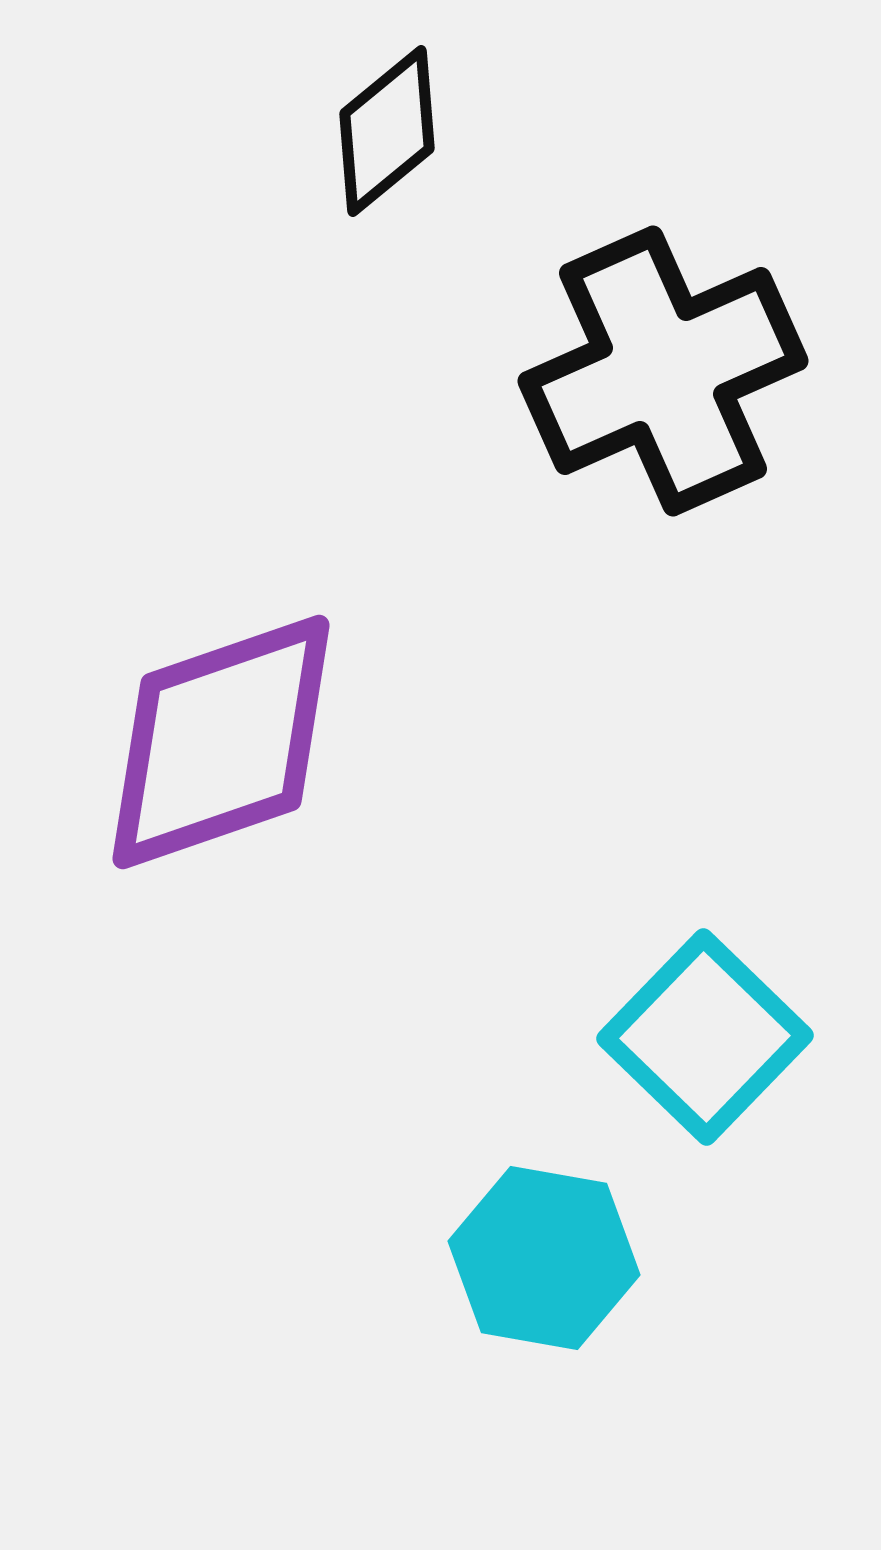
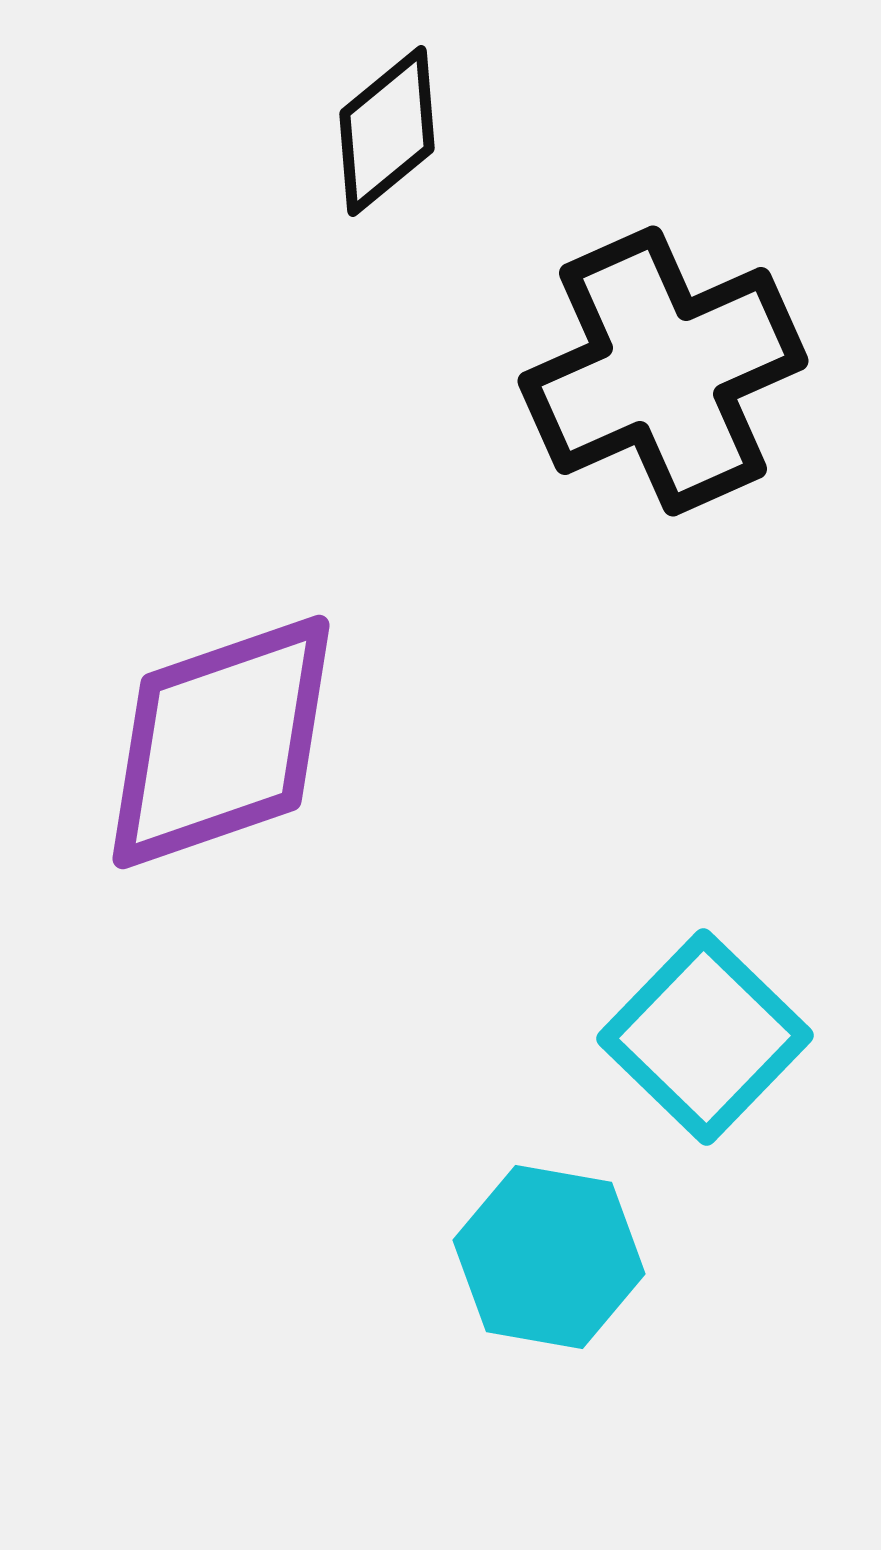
cyan hexagon: moved 5 px right, 1 px up
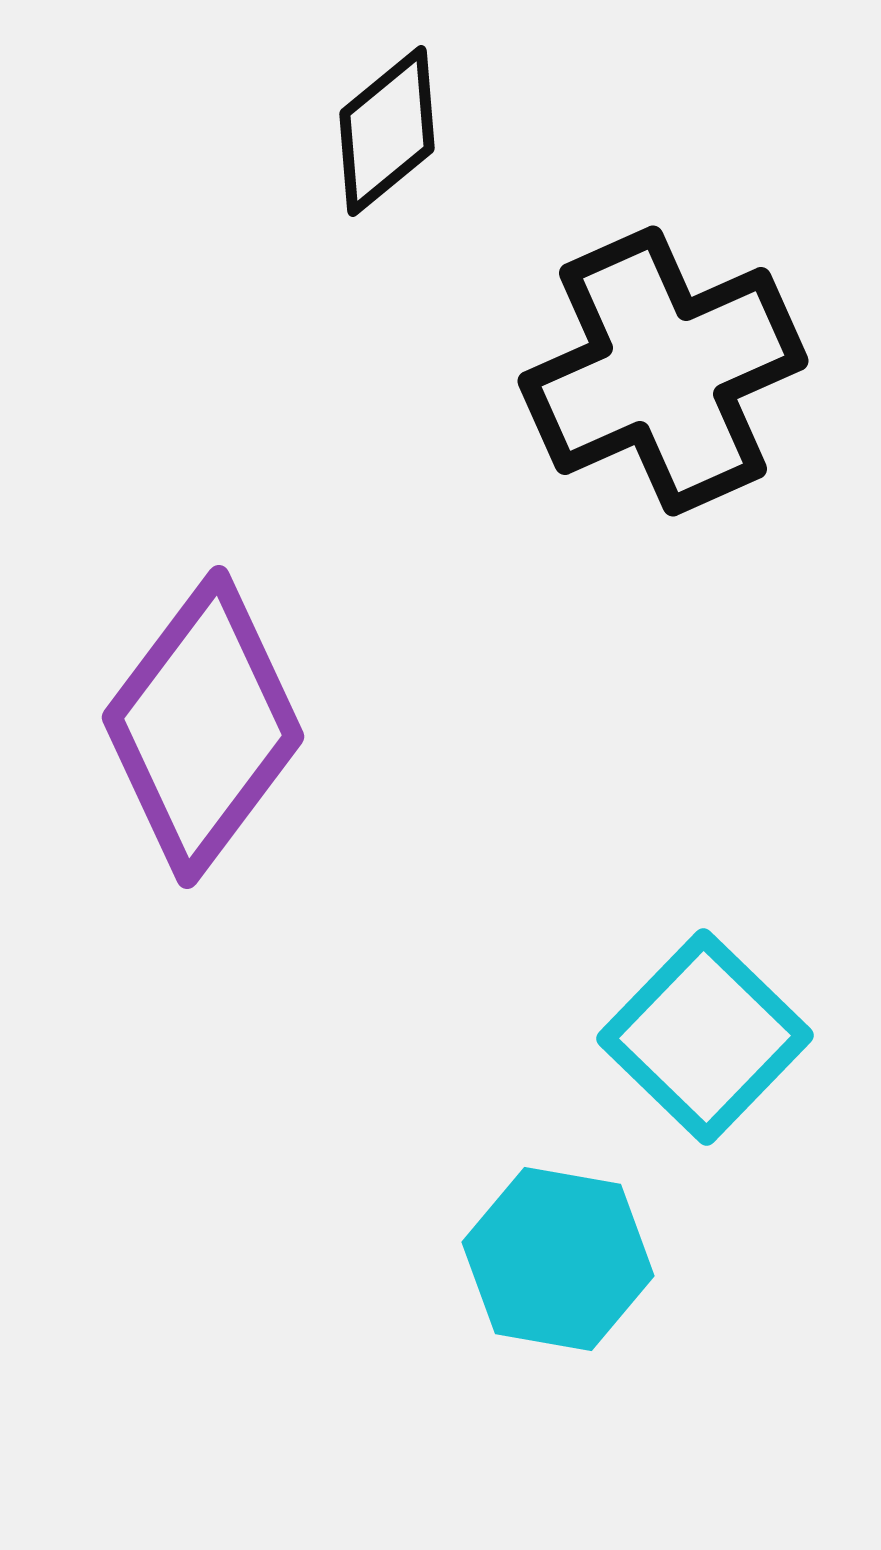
purple diamond: moved 18 px left, 15 px up; rotated 34 degrees counterclockwise
cyan hexagon: moved 9 px right, 2 px down
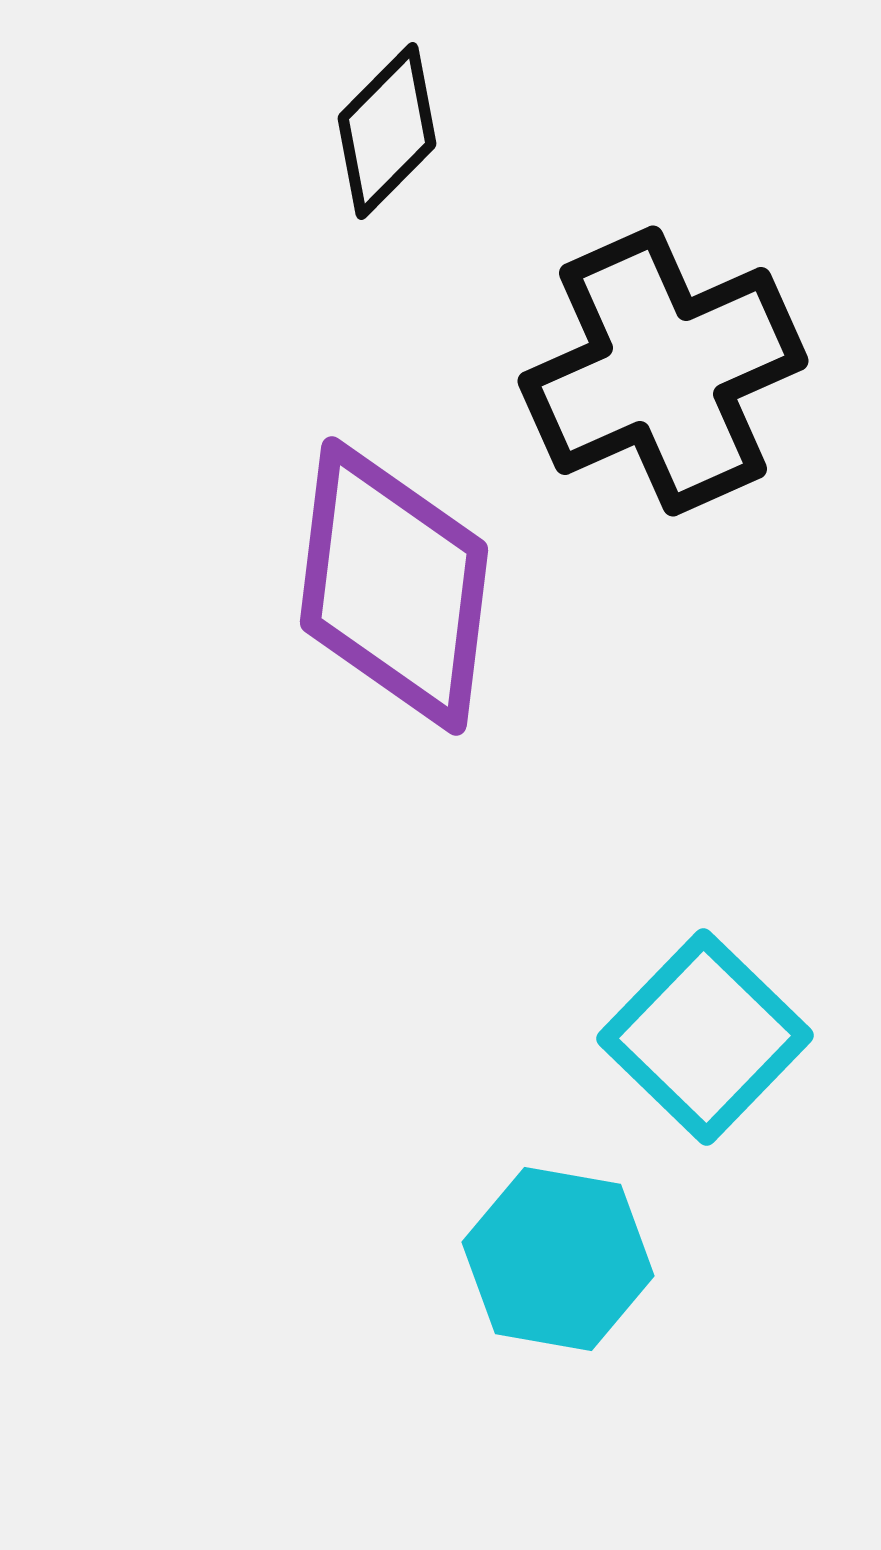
black diamond: rotated 6 degrees counterclockwise
purple diamond: moved 191 px right, 141 px up; rotated 30 degrees counterclockwise
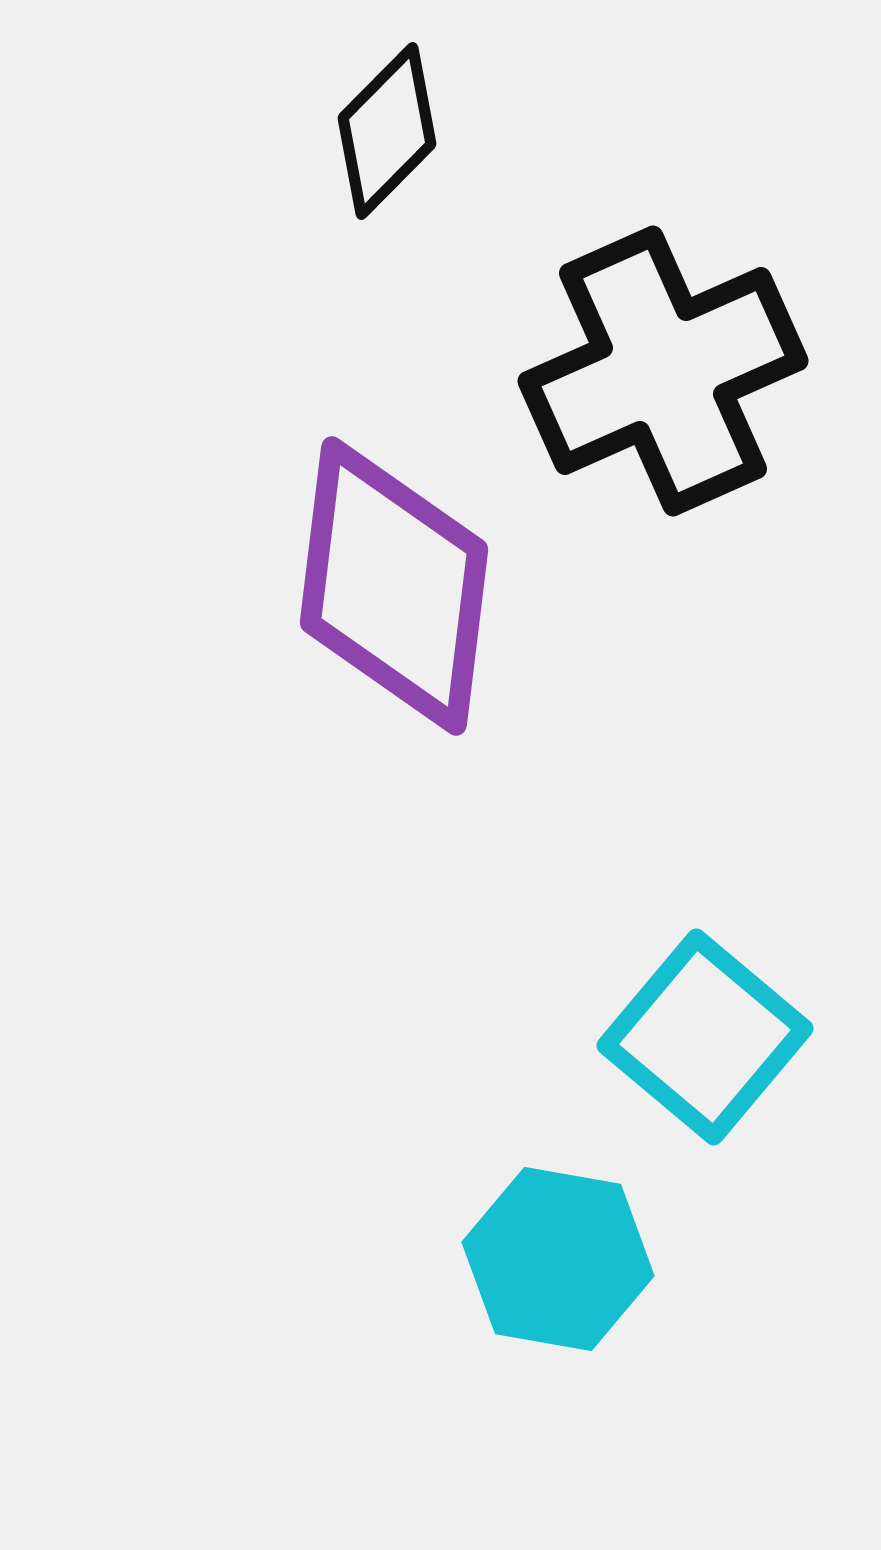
cyan square: rotated 4 degrees counterclockwise
